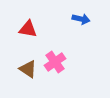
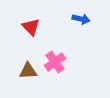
red triangle: moved 3 px right, 2 px up; rotated 36 degrees clockwise
brown triangle: moved 2 px down; rotated 36 degrees counterclockwise
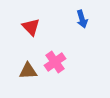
blue arrow: moved 1 px right; rotated 60 degrees clockwise
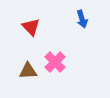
pink cross: rotated 10 degrees counterclockwise
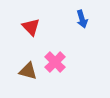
brown triangle: rotated 18 degrees clockwise
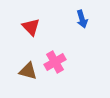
pink cross: rotated 15 degrees clockwise
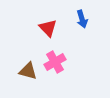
red triangle: moved 17 px right, 1 px down
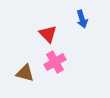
red triangle: moved 6 px down
brown triangle: moved 3 px left, 2 px down
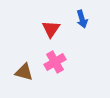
red triangle: moved 3 px right, 5 px up; rotated 18 degrees clockwise
brown triangle: moved 1 px left, 1 px up
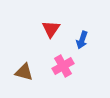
blue arrow: moved 21 px down; rotated 36 degrees clockwise
pink cross: moved 8 px right, 4 px down
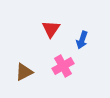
brown triangle: rotated 42 degrees counterclockwise
